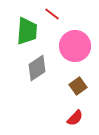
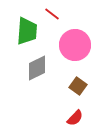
pink circle: moved 1 px up
gray diamond: rotated 8 degrees clockwise
brown square: rotated 18 degrees counterclockwise
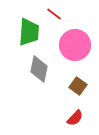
red line: moved 2 px right
green trapezoid: moved 2 px right, 1 px down
gray diamond: moved 2 px right, 1 px down; rotated 52 degrees counterclockwise
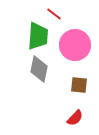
green trapezoid: moved 9 px right, 4 px down
brown square: moved 1 px right, 1 px up; rotated 30 degrees counterclockwise
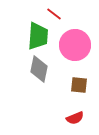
red semicircle: rotated 24 degrees clockwise
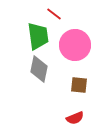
green trapezoid: rotated 12 degrees counterclockwise
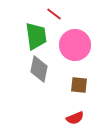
green trapezoid: moved 2 px left
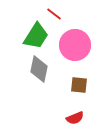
green trapezoid: rotated 40 degrees clockwise
